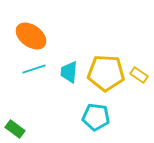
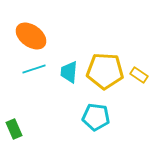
yellow pentagon: moved 1 px left, 2 px up
green rectangle: moved 1 px left; rotated 30 degrees clockwise
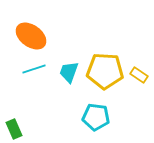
cyan trapezoid: rotated 15 degrees clockwise
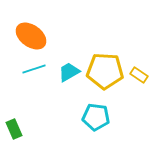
cyan trapezoid: rotated 40 degrees clockwise
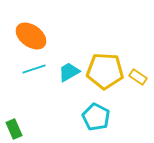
yellow rectangle: moved 1 px left, 2 px down
cyan pentagon: rotated 20 degrees clockwise
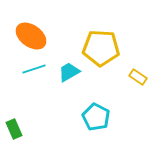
yellow pentagon: moved 4 px left, 23 px up
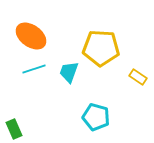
cyan trapezoid: rotated 40 degrees counterclockwise
cyan pentagon: rotated 12 degrees counterclockwise
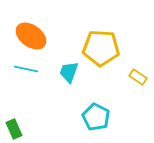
cyan line: moved 8 px left; rotated 30 degrees clockwise
cyan pentagon: rotated 12 degrees clockwise
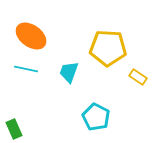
yellow pentagon: moved 7 px right
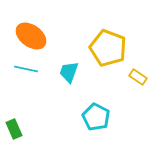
yellow pentagon: rotated 18 degrees clockwise
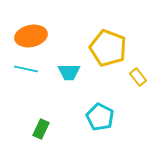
orange ellipse: rotated 48 degrees counterclockwise
cyan trapezoid: rotated 110 degrees counterclockwise
yellow rectangle: rotated 18 degrees clockwise
cyan pentagon: moved 4 px right
green rectangle: moved 27 px right; rotated 48 degrees clockwise
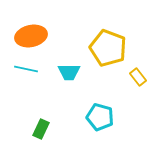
cyan pentagon: rotated 12 degrees counterclockwise
